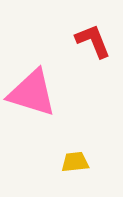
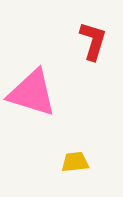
red L-shape: rotated 39 degrees clockwise
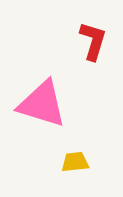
pink triangle: moved 10 px right, 11 px down
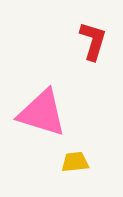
pink triangle: moved 9 px down
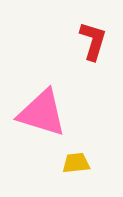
yellow trapezoid: moved 1 px right, 1 px down
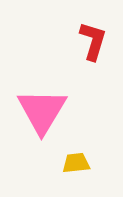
pink triangle: moved 2 px up; rotated 44 degrees clockwise
